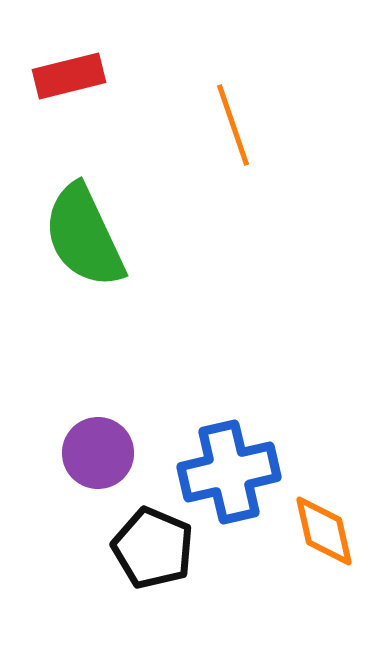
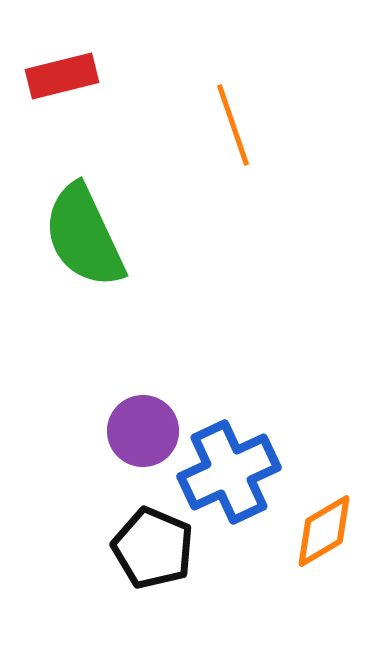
red rectangle: moved 7 px left
purple circle: moved 45 px right, 22 px up
blue cross: rotated 12 degrees counterclockwise
orange diamond: rotated 72 degrees clockwise
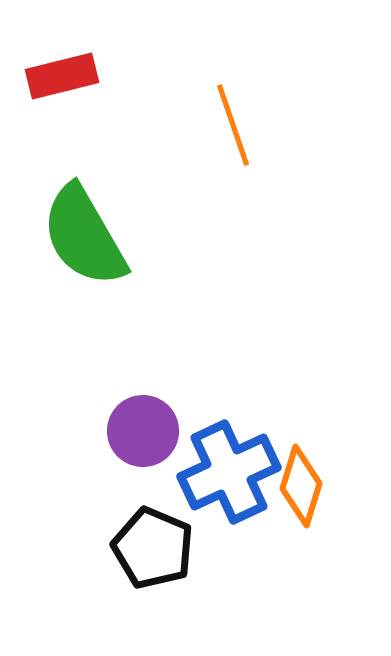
green semicircle: rotated 5 degrees counterclockwise
orange diamond: moved 23 px left, 45 px up; rotated 42 degrees counterclockwise
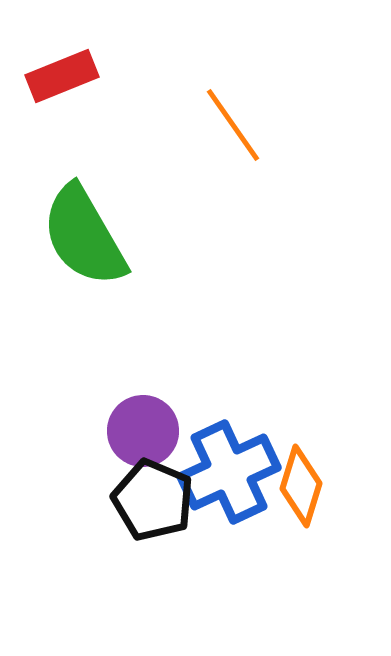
red rectangle: rotated 8 degrees counterclockwise
orange line: rotated 16 degrees counterclockwise
black pentagon: moved 48 px up
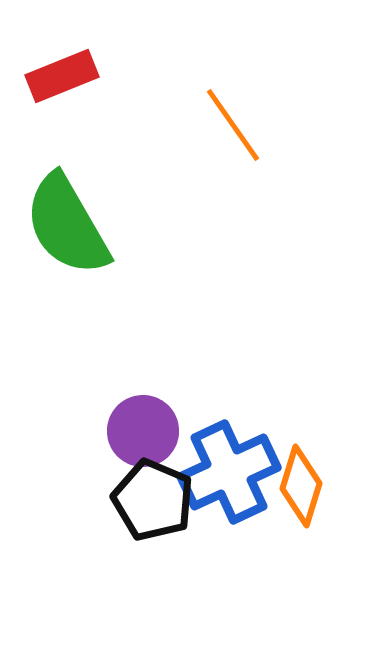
green semicircle: moved 17 px left, 11 px up
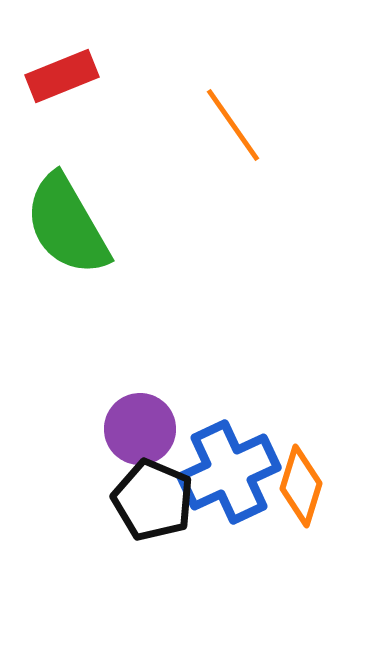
purple circle: moved 3 px left, 2 px up
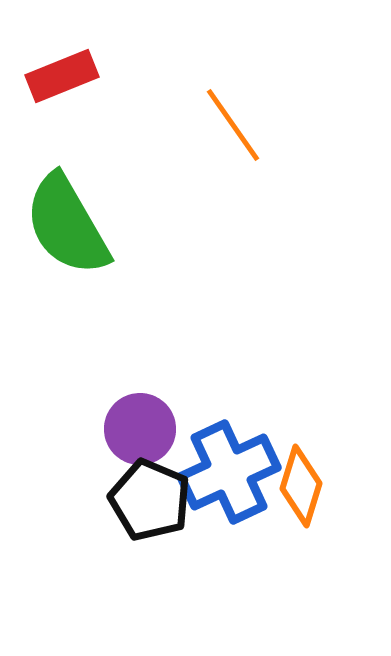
black pentagon: moved 3 px left
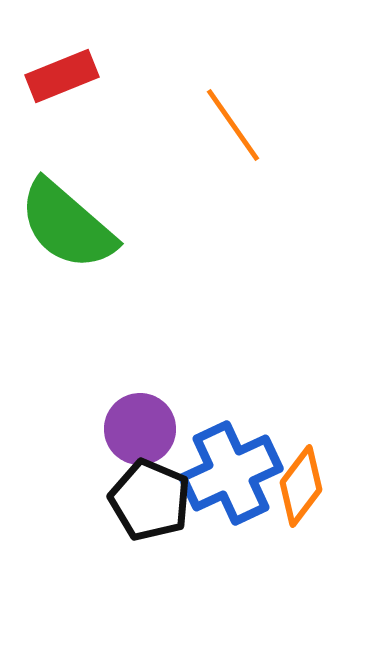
green semicircle: rotated 19 degrees counterclockwise
blue cross: moved 2 px right, 1 px down
orange diamond: rotated 20 degrees clockwise
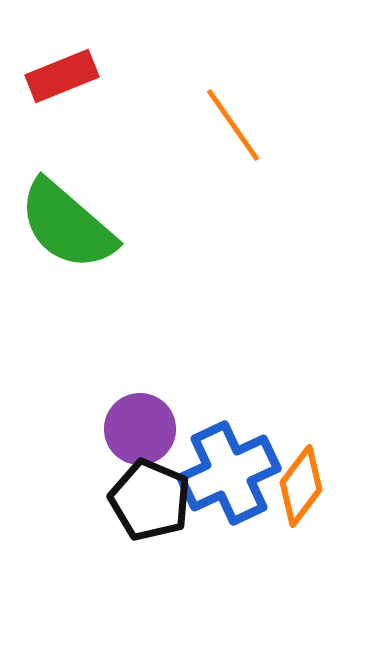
blue cross: moved 2 px left
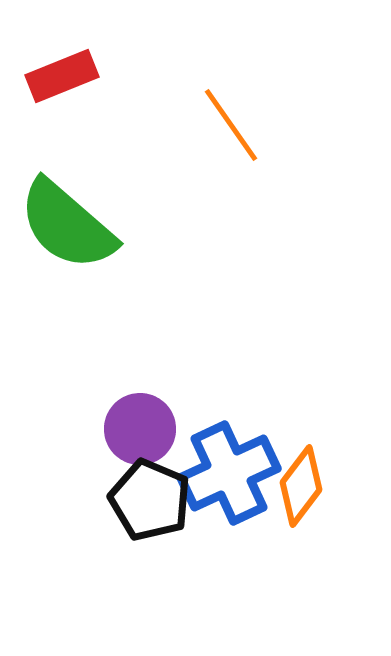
orange line: moved 2 px left
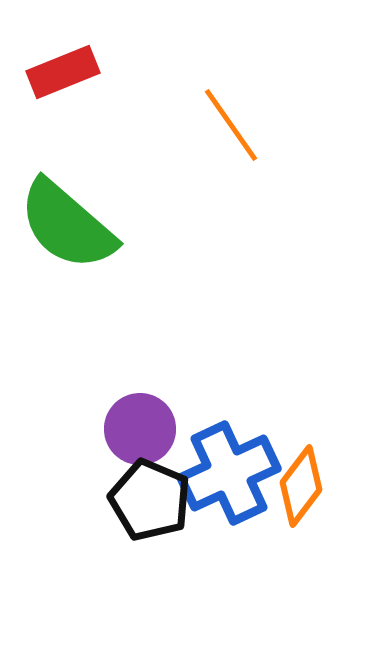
red rectangle: moved 1 px right, 4 px up
